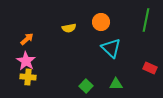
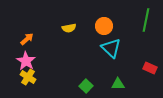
orange circle: moved 3 px right, 4 px down
yellow cross: rotated 28 degrees clockwise
green triangle: moved 2 px right
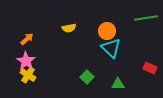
green line: moved 2 px up; rotated 70 degrees clockwise
orange circle: moved 3 px right, 5 px down
yellow cross: moved 2 px up
green square: moved 1 px right, 9 px up
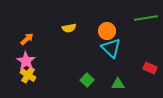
green square: moved 3 px down
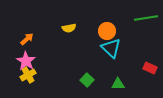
yellow cross: rotated 28 degrees clockwise
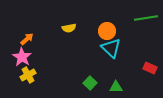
pink star: moved 4 px left, 4 px up
green square: moved 3 px right, 3 px down
green triangle: moved 2 px left, 3 px down
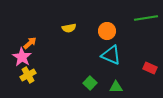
orange arrow: moved 3 px right, 4 px down
cyan triangle: moved 7 px down; rotated 20 degrees counterclockwise
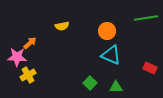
yellow semicircle: moved 7 px left, 2 px up
pink star: moved 5 px left; rotated 30 degrees counterclockwise
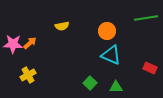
pink star: moved 4 px left, 13 px up
